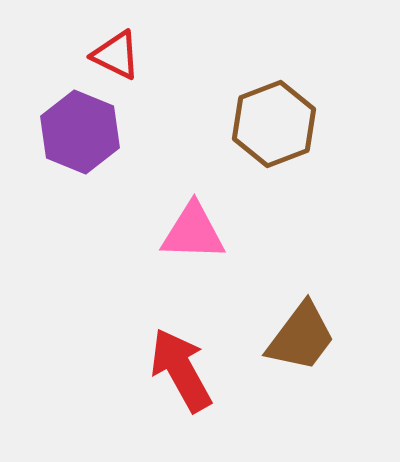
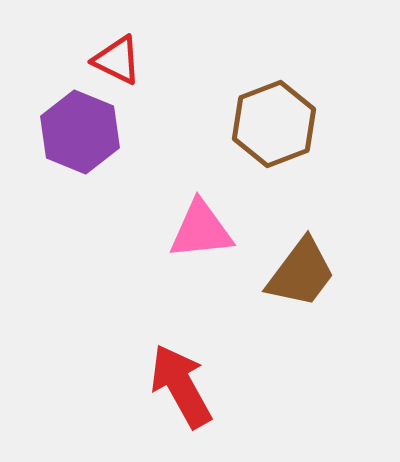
red triangle: moved 1 px right, 5 px down
pink triangle: moved 8 px right, 2 px up; rotated 8 degrees counterclockwise
brown trapezoid: moved 64 px up
red arrow: moved 16 px down
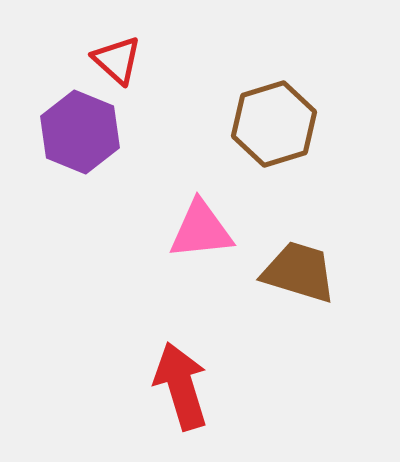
red triangle: rotated 16 degrees clockwise
brown hexagon: rotated 4 degrees clockwise
brown trapezoid: moved 2 px left, 1 px up; rotated 110 degrees counterclockwise
red arrow: rotated 12 degrees clockwise
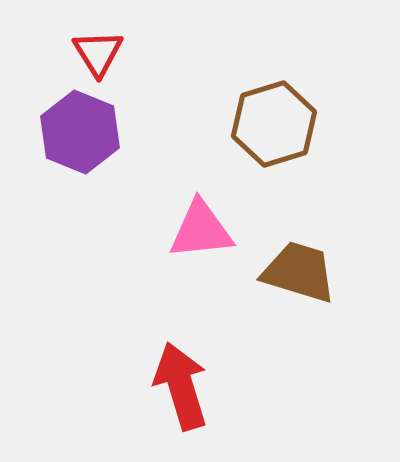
red triangle: moved 19 px left, 7 px up; rotated 16 degrees clockwise
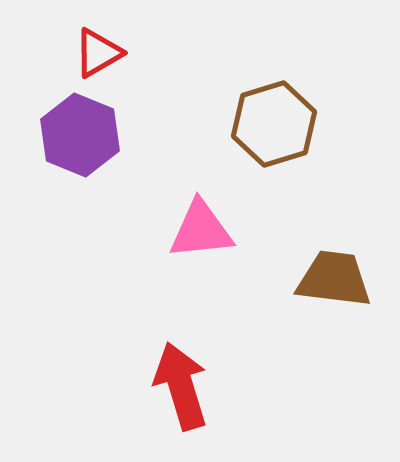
red triangle: rotated 32 degrees clockwise
purple hexagon: moved 3 px down
brown trapezoid: moved 35 px right, 7 px down; rotated 10 degrees counterclockwise
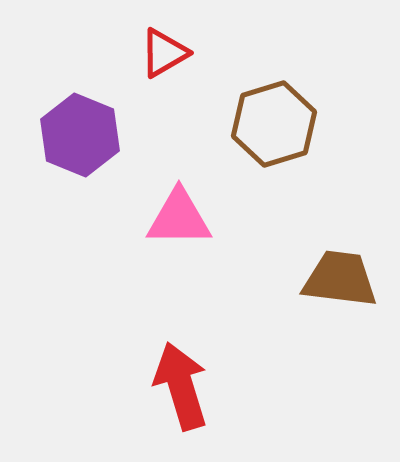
red triangle: moved 66 px right
pink triangle: moved 22 px left, 12 px up; rotated 6 degrees clockwise
brown trapezoid: moved 6 px right
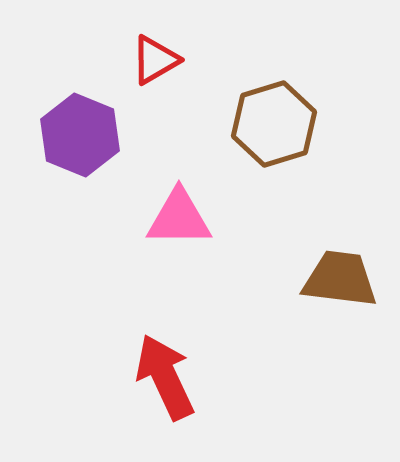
red triangle: moved 9 px left, 7 px down
red arrow: moved 16 px left, 9 px up; rotated 8 degrees counterclockwise
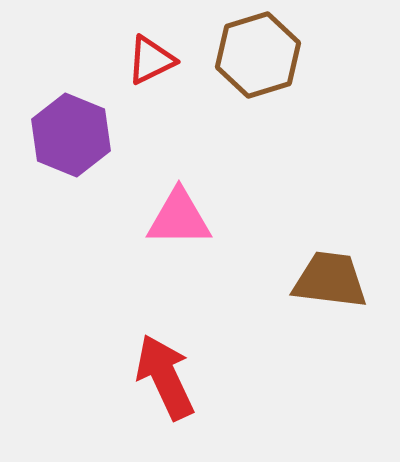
red triangle: moved 4 px left; rotated 4 degrees clockwise
brown hexagon: moved 16 px left, 69 px up
purple hexagon: moved 9 px left
brown trapezoid: moved 10 px left, 1 px down
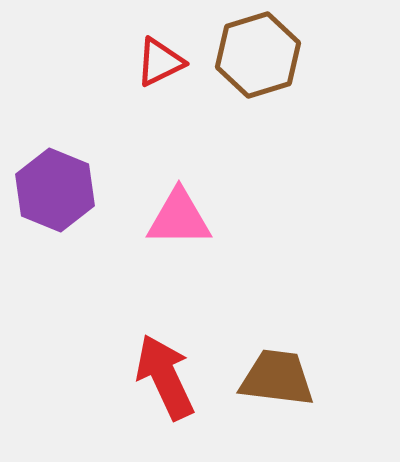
red triangle: moved 9 px right, 2 px down
purple hexagon: moved 16 px left, 55 px down
brown trapezoid: moved 53 px left, 98 px down
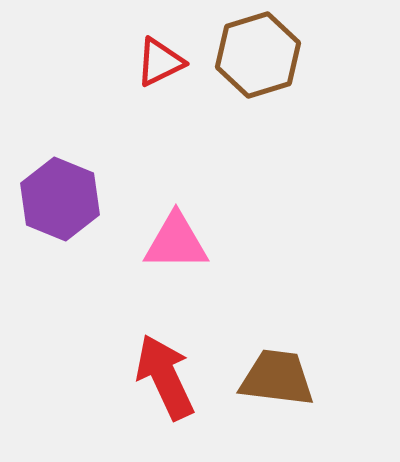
purple hexagon: moved 5 px right, 9 px down
pink triangle: moved 3 px left, 24 px down
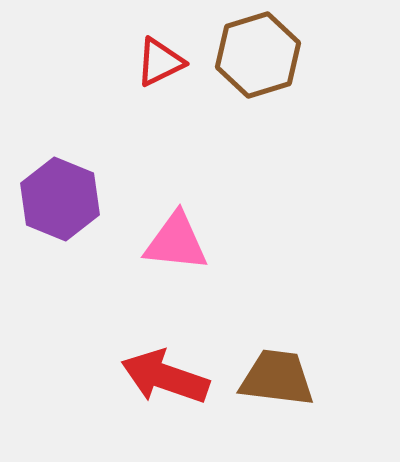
pink triangle: rotated 6 degrees clockwise
red arrow: rotated 46 degrees counterclockwise
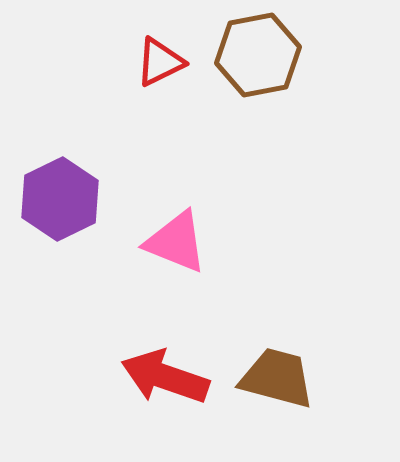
brown hexagon: rotated 6 degrees clockwise
purple hexagon: rotated 12 degrees clockwise
pink triangle: rotated 16 degrees clockwise
brown trapezoid: rotated 8 degrees clockwise
